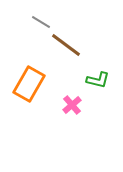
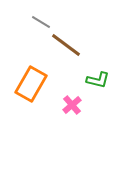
orange rectangle: moved 2 px right
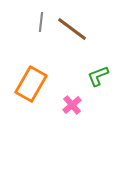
gray line: rotated 66 degrees clockwise
brown line: moved 6 px right, 16 px up
green L-shape: moved 4 px up; rotated 145 degrees clockwise
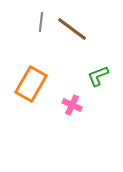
pink cross: rotated 24 degrees counterclockwise
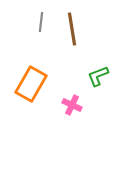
brown line: rotated 44 degrees clockwise
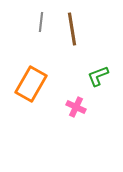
pink cross: moved 4 px right, 2 px down
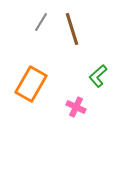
gray line: rotated 24 degrees clockwise
brown line: rotated 8 degrees counterclockwise
green L-shape: rotated 20 degrees counterclockwise
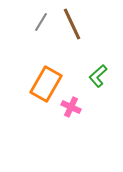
brown line: moved 5 px up; rotated 8 degrees counterclockwise
orange rectangle: moved 15 px right
pink cross: moved 5 px left
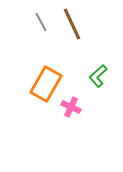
gray line: rotated 60 degrees counterclockwise
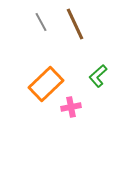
brown line: moved 3 px right
orange rectangle: rotated 16 degrees clockwise
pink cross: rotated 36 degrees counterclockwise
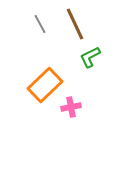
gray line: moved 1 px left, 2 px down
green L-shape: moved 8 px left, 19 px up; rotated 15 degrees clockwise
orange rectangle: moved 1 px left, 1 px down
